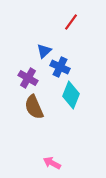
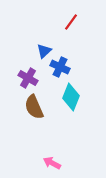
cyan diamond: moved 2 px down
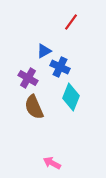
blue triangle: rotated 14 degrees clockwise
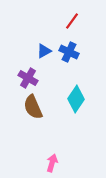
red line: moved 1 px right, 1 px up
blue cross: moved 9 px right, 15 px up
cyan diamond: moved 5 px right, 2 px down; rotated 12 degrees clockwise
brown semicircle: moved 1 px left
pink arrow: rotated 78 degrees clockwise
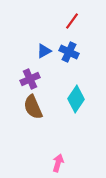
purple cross: moved 2 px right, 1 px down; rotated 36 degrees clockwise
pink arrow: moved 6 px right
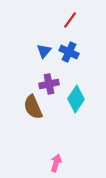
red line: moved 2 px left, 1 px up
blue triangle: rotated 21 degrees counterclockwise
purple cross: moved 19 px right, 5 px down; rotated 12 degrees clockwise
pink arrow: moved 2 px left
